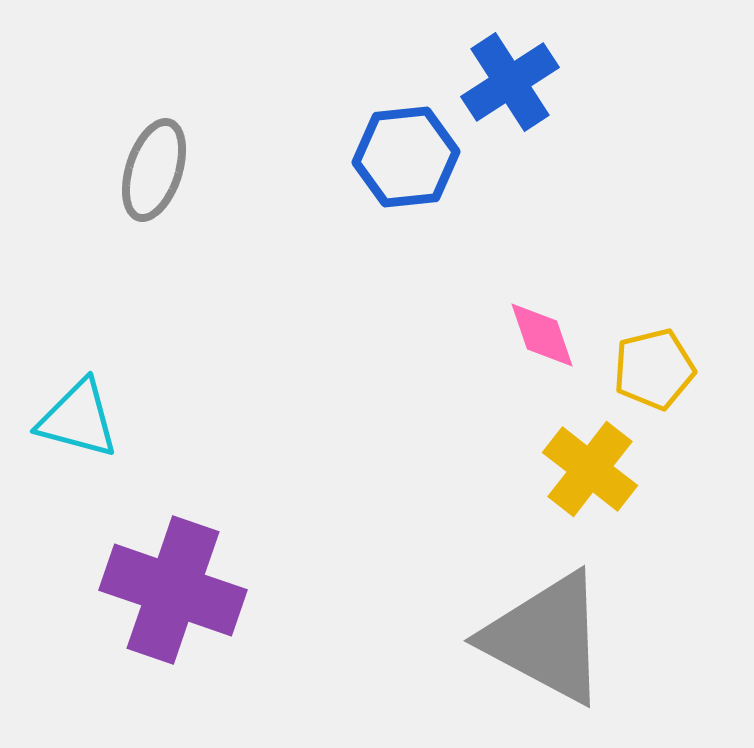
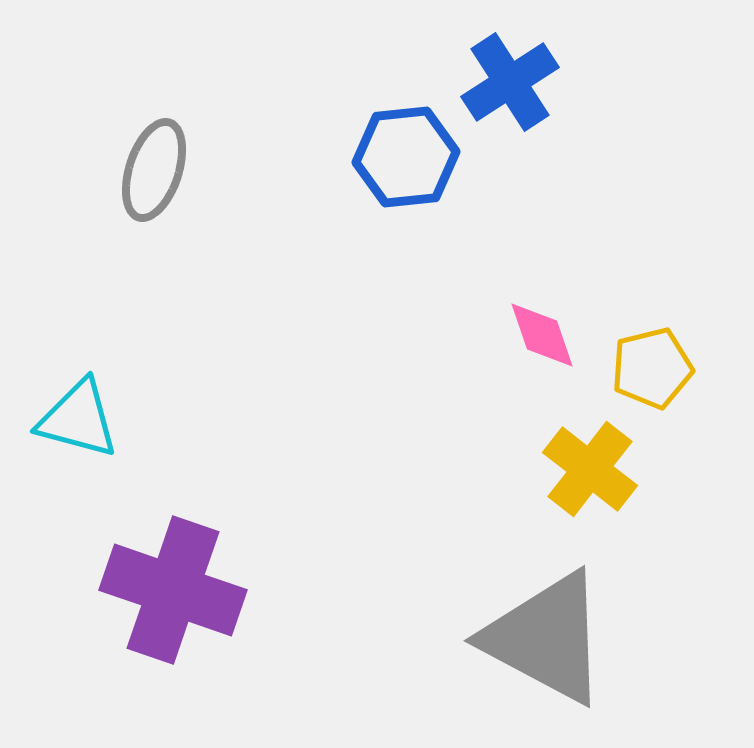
yellow pentagon: moved 2 px left, 1 px up
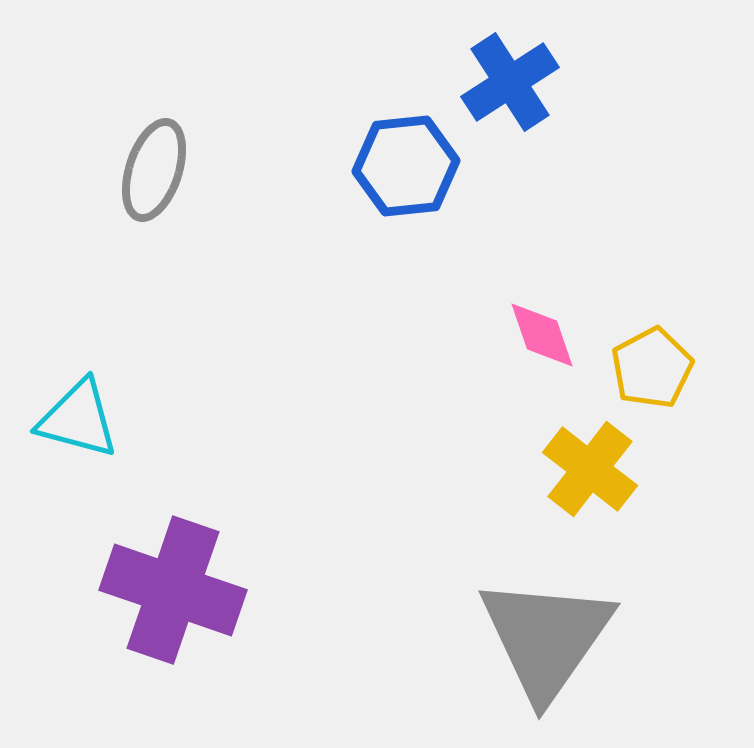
blue hexagon: moved 9 px down
yellow pentagon: rotated 14 degrees counterclockwise
gray triangle: rotated 37 degrees clockwise
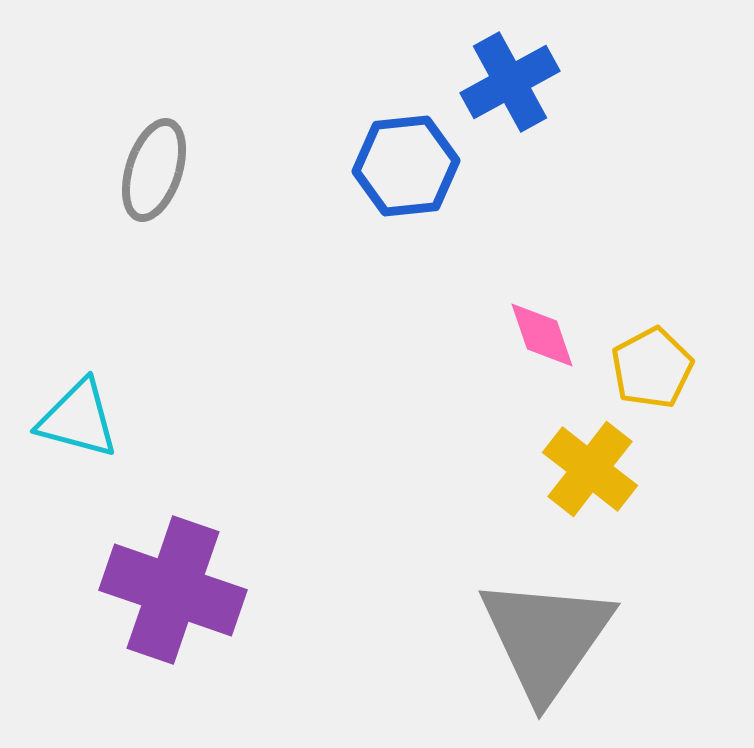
blue cross: rotated 4 degrees clockwise
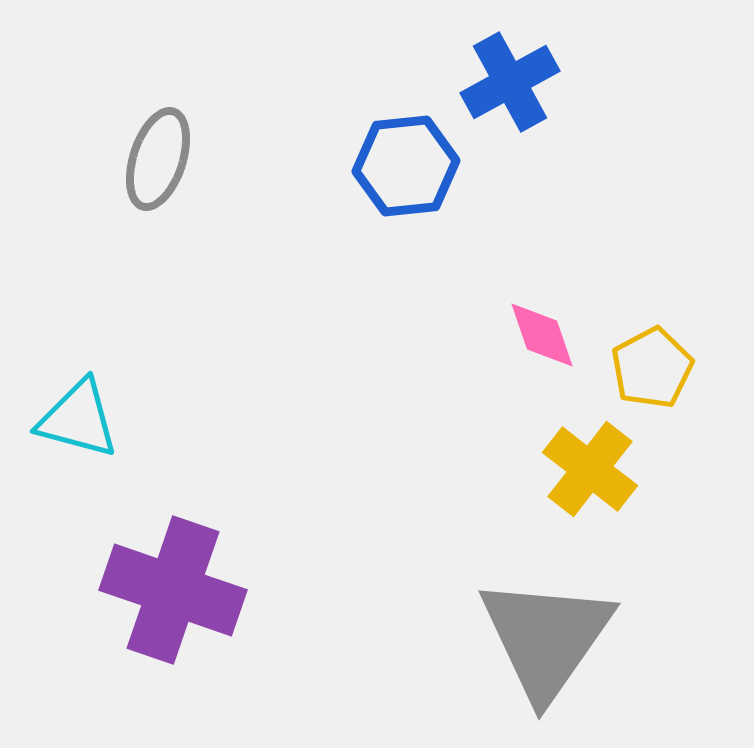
gray ellipse: moved 4 px right, 11 px up
